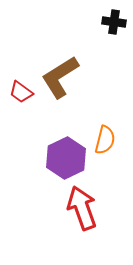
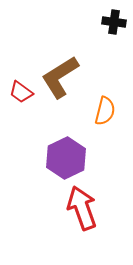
orange semicircle: moved 29 px up
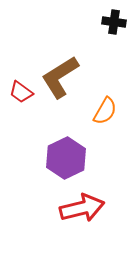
orange semicircle: rotated 16 degrees clockwise
red arrow: rotated 96 degrees clockwise
